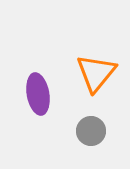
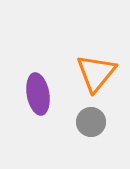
gray circle: moved 9 px up
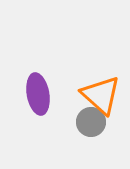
orange triangle: moved 5 px right, 22 px down; rotated 27 degrees counterclockwise
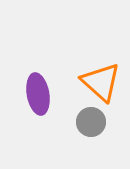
orange triangle: moved 13 px up
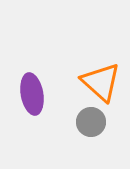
purple ellipse: moved 6 px left
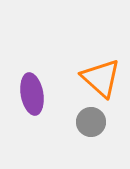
orange triangle: moved 4 px up
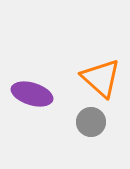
purple ellipse: rotated 63 degrees counterclockwise
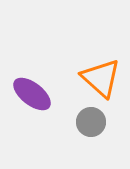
purple ellipse: rotated 21 degrees clockwise
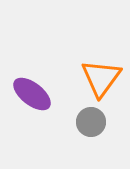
orange triangle: rotated 24 degrees clockwise
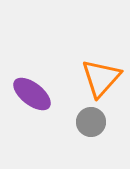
orange triangle: rotated 6 degrees clockwise
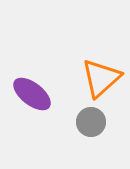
orange triangle: rotated 6 degrees clockwise
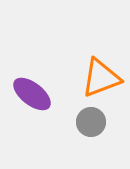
orange triangle: rotated 21 degrees clockwise
